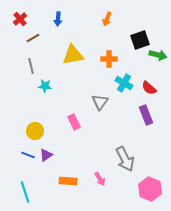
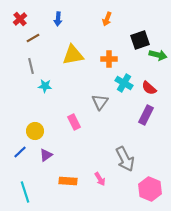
purple rectangle: rotated 48 degrees clockwise
blue line: moved 8 px left, 3 px up; rotated 64 degrees counterclockwise
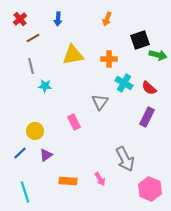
purple rectangle: moved 1 px right, 2 px down
blue line: moved 1 px down
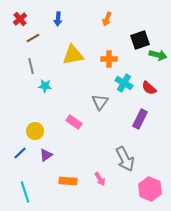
purple rectangle: moved 7 px left, 2 px down
pink rectangle: rotated 28 degrees counterclockwise
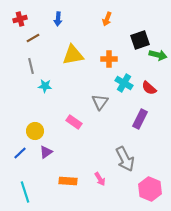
red cross: rotated 24 degrees clockwise
purple triangle: moved 3 px up
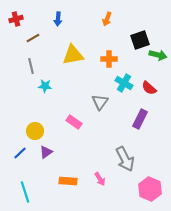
red cross: moved 4 px left
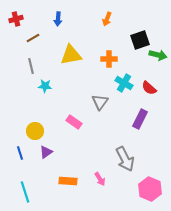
yellow triangle: moved 2 px left
blue line: rotated 64 degrees counterclockwise
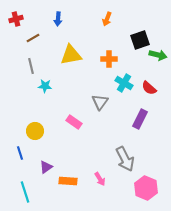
purple triangle: moved 15 px down
pink hexagon: moved 4 px left, 1 px up
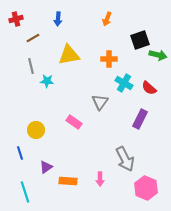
yellow triangle: moved 2 px left
cyan star: moved 2 px right, 5 px up
yellow circle: moved 1 px right, 1 px up
pink arrow: rotated 32 degrees clockwise
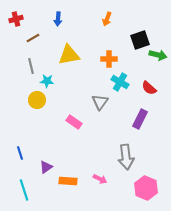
cyan cross: moved 4 px left, 1 px up
yellow circle: moved 1 px right, 30 px up
gray arrow: moved 1 px right, 2 px up; rotated 20 degrees clockwise
pink arrow: rotated 64 degrees counterclockwise
cyan line: moved 1 px left, 2 px up
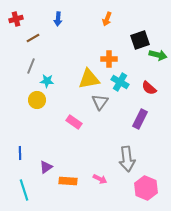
yellow triangle: moved 20 px right, 24 px down
gray line: rotated 35 degrees clockwise
blue line: rotated 16 degrees clockwise
gray arrow: moved 1 px right, 2 px down
